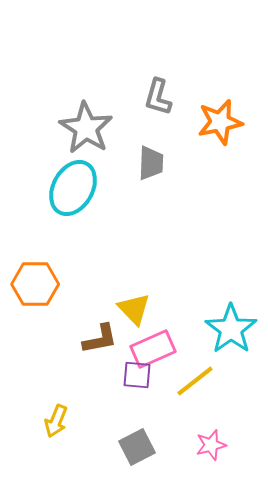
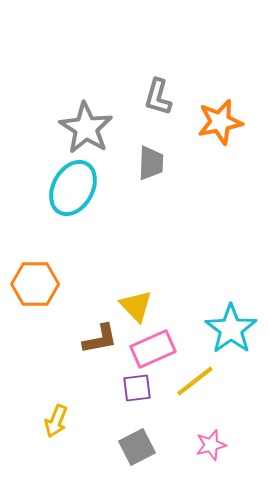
yellow triangle: moved 2 px right, 3 px up
purple square: moved 13 px down; rotated 12 degrees counterclockwise
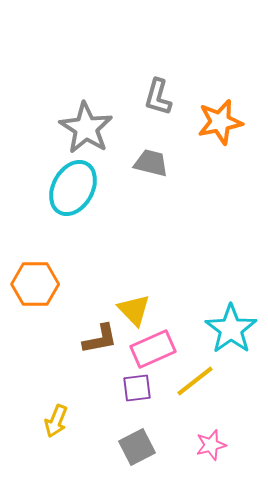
gray trapezoid: rotated 78 degrees counterclockwise
yellow triangle: moved 2 px left, 4 px down
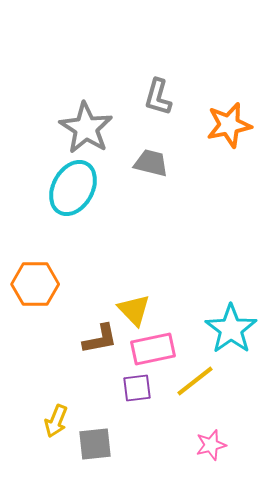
orange star: moved 9 px right, 3 px down
pink rectangle: rotated 12 degrees clockwise
gray square: moved 42 px left, 3 px up; rotated 21 degrees clockwise
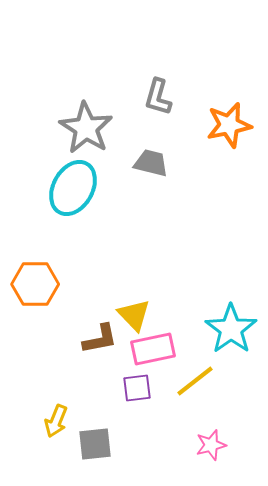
yellow triangle: moved 5 px down
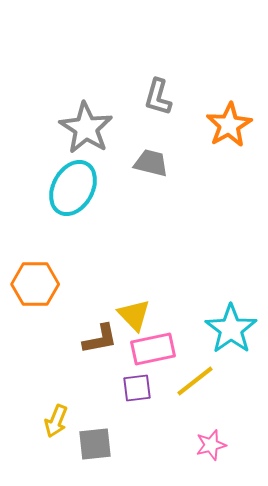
orange star: rotated 18 degrees counterclockwise
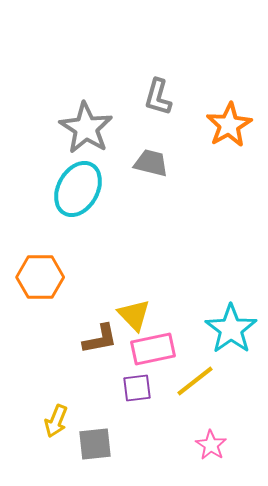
cyan ellipse: moved 5 px right, 1 px down
orange hexagon: moved 5 px right, 7 px up
pink star: rotated 24 degrees counterclockwise
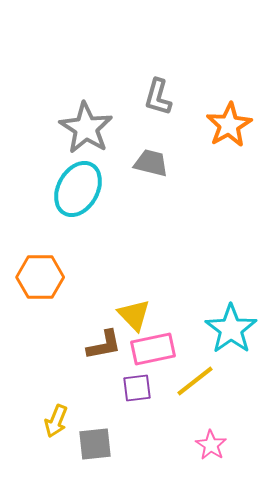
brown L-shape: moved 4 px right, 6 px down
